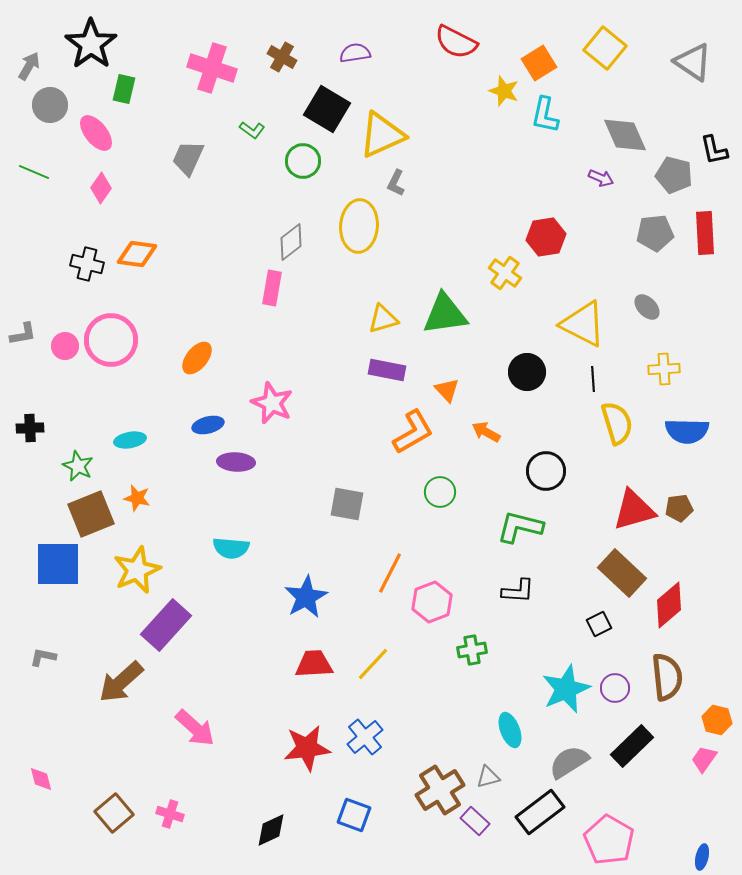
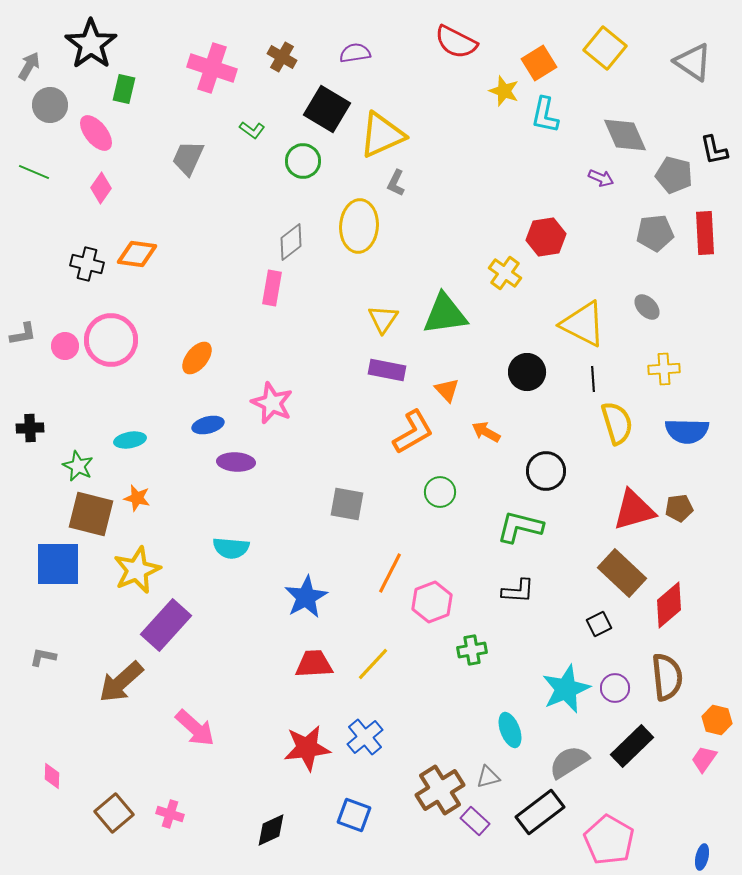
yellow triangle at (383, 319): rotated 40 degrees counterclockwise
brown square at (91, 514): rotated 36 degrees clockwise
pink diamond at (41, 779): moved 11 px right, 3 px up; rotated 16 degrees clockwise
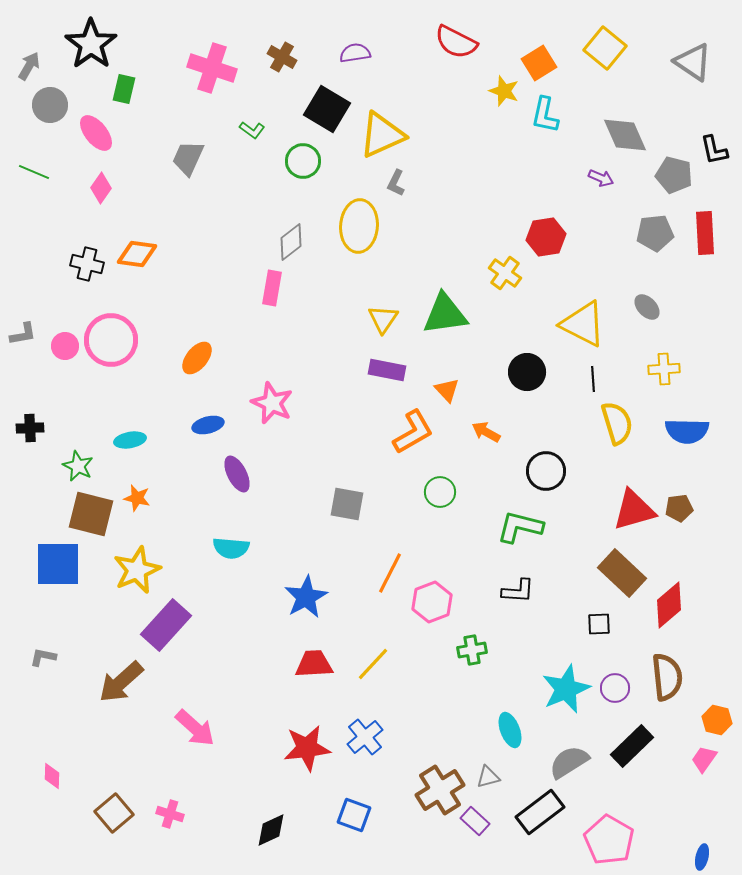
purple ellipse at (236, 462): moved 1 px right, 12 px down; rotated 60 degrees clockwise
black square at (599, 624): rotated 25 degrees clockwise
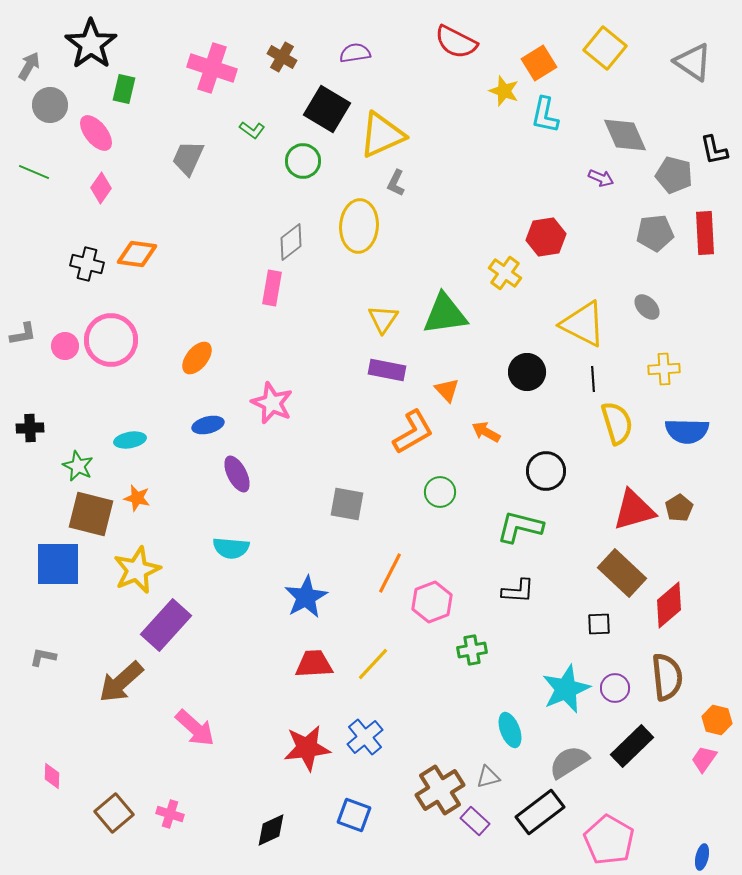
brown pentagon at (679, 508): rotated 24 degrees counterclockwise
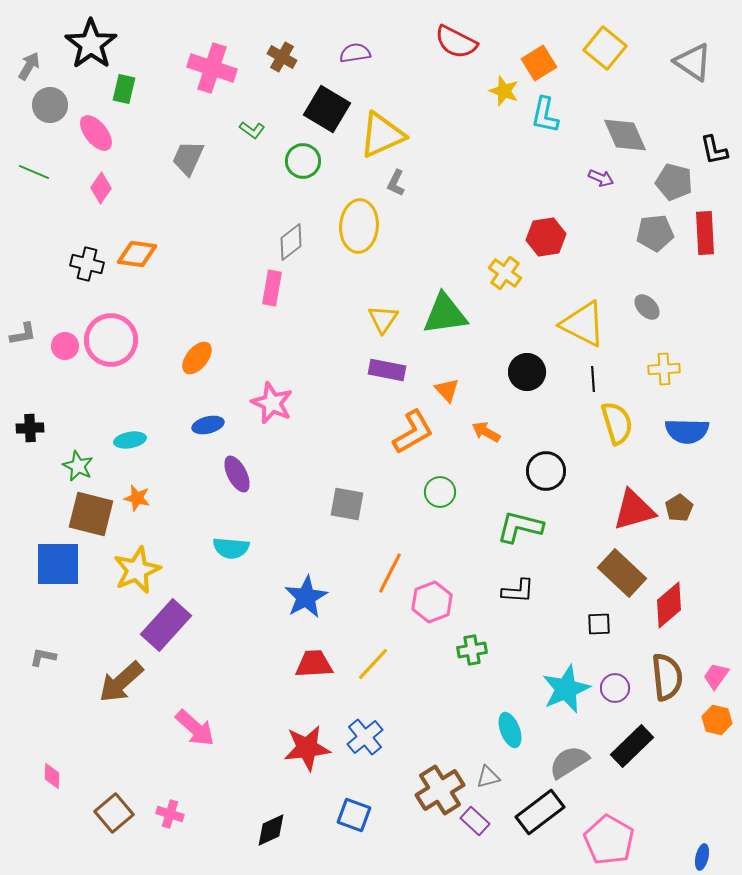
gray pentagon at (674, 175): moved 7 px down
pink trapezoid at (704, 759): moved 12 px right, 83 px up
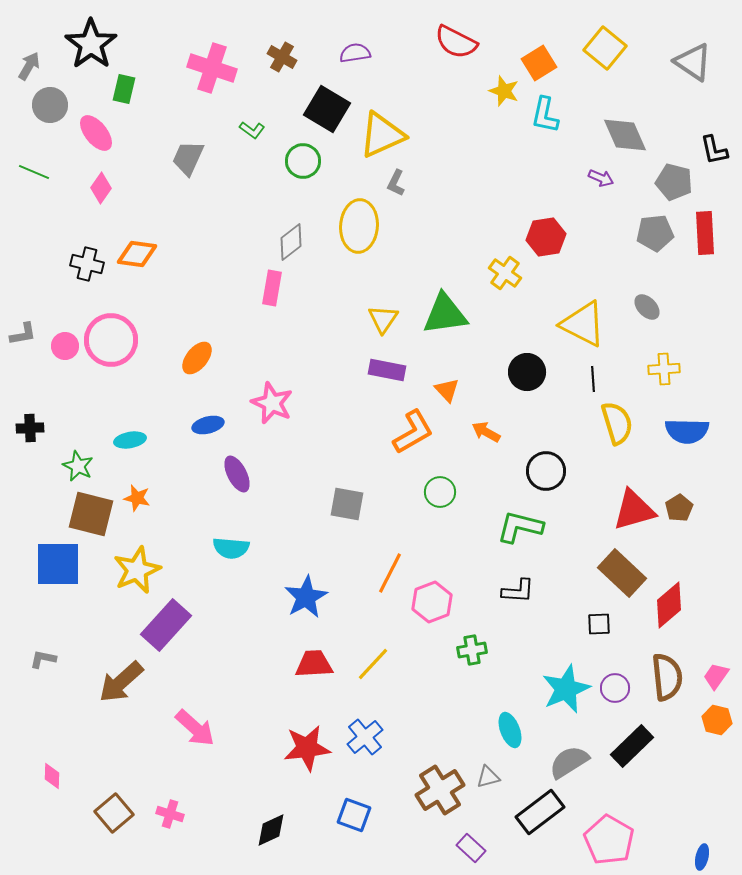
gray L-shape at (43, 657): moved 2 px down
purple rectangle at (475, 821): moved 4 px left, 27 px down
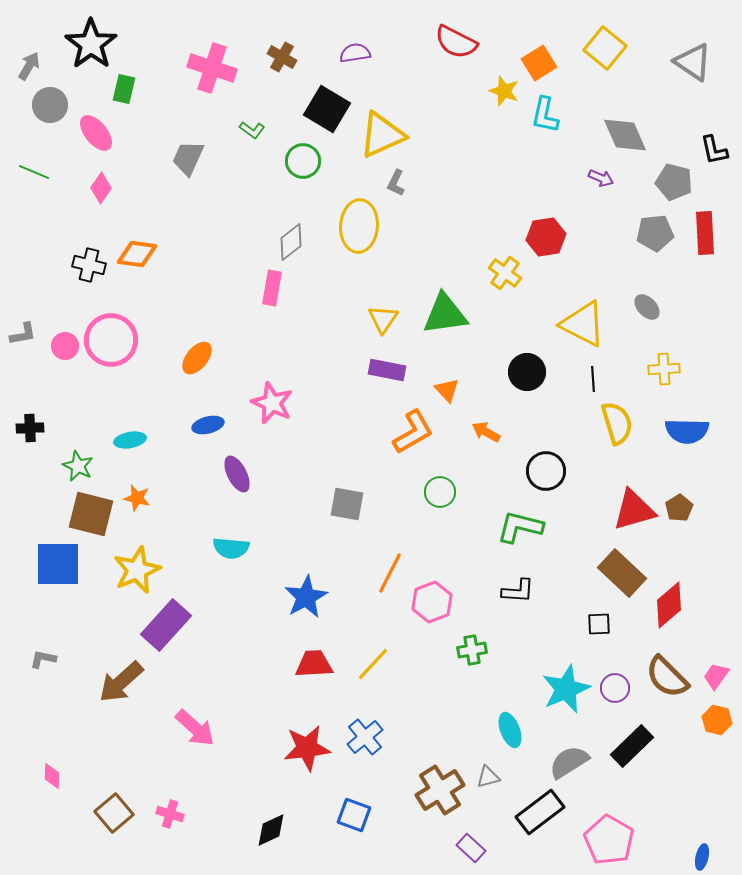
black cross at (87, 264): moved 2 px right, 1 px down
brown semicircle at (667, 677): rotated 141 degrees clockwise
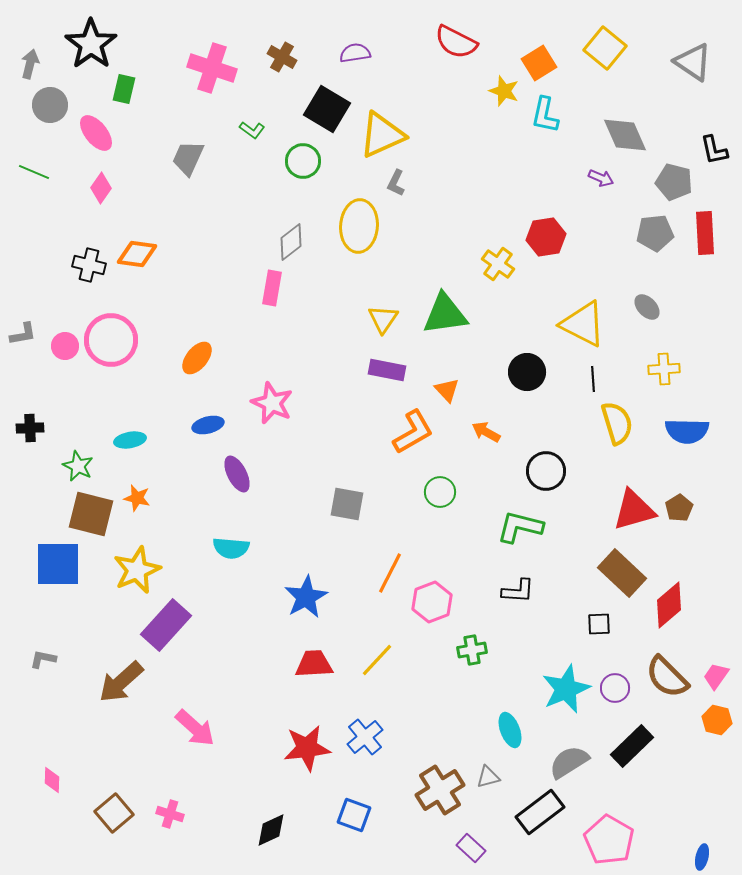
gray arrow at (29, 66): moved 1 px right, 2 px up; rotated 16 degrees counterclockwise
yellow cross at (505, 273): moved 7 px left, 9 px up
yellow line at (373, 664): moved 4 px right, 4 px up
pink diamond at (52, 776): moved 4 px down
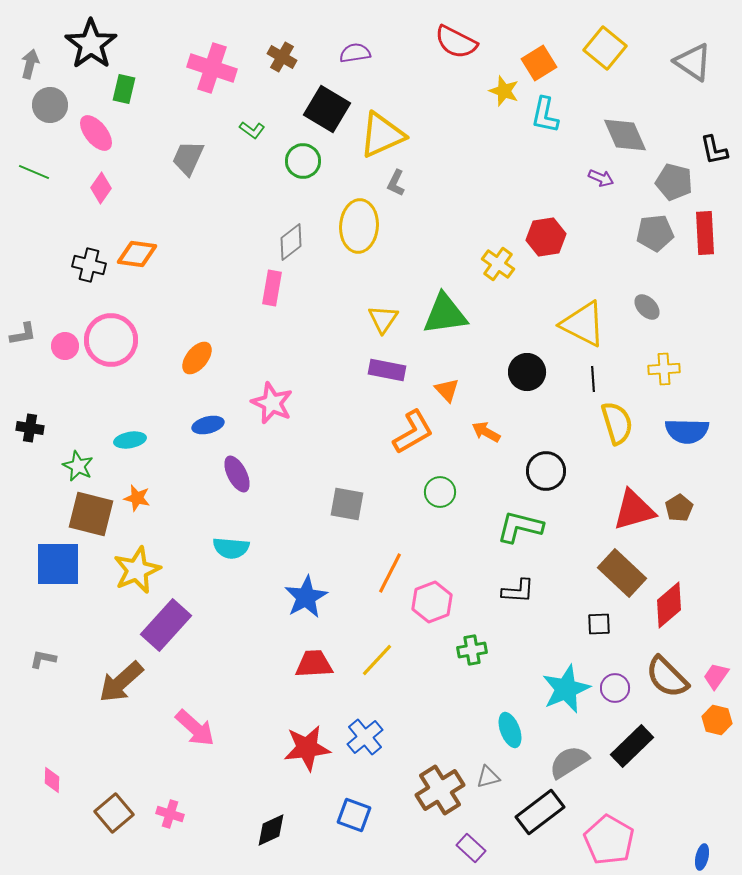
black cross at (30, 428): rotated 12 degrees clockwise
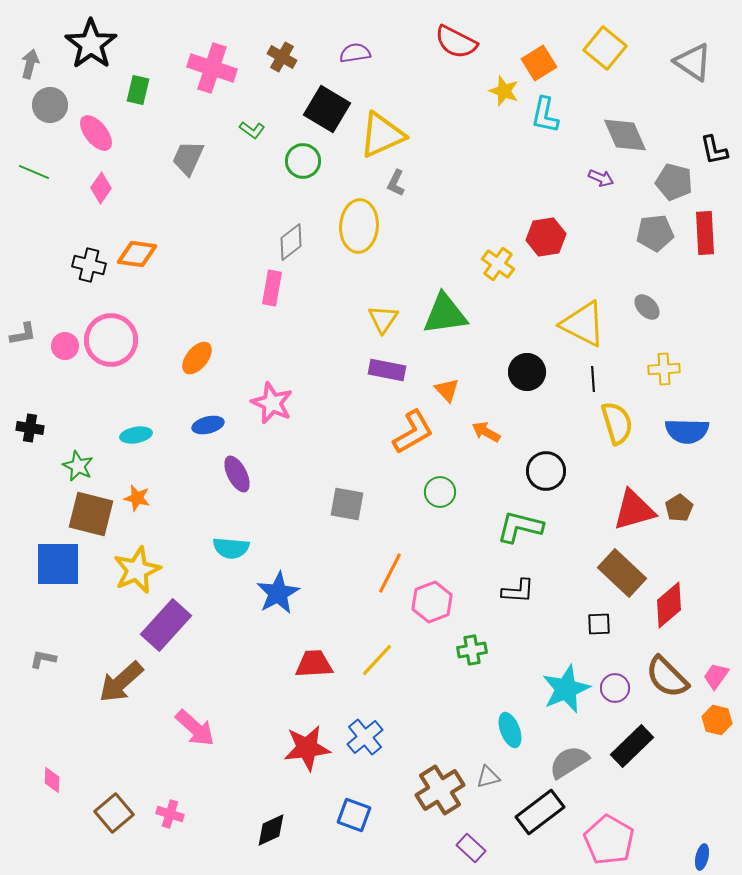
green rectangle at (124, 89): moved 14 px right, 1 px down
cyan ellipse at (130, 440): moved 6 px right, 5 px up
blue star at (306, 597): moved 28 px left, 4 px up
